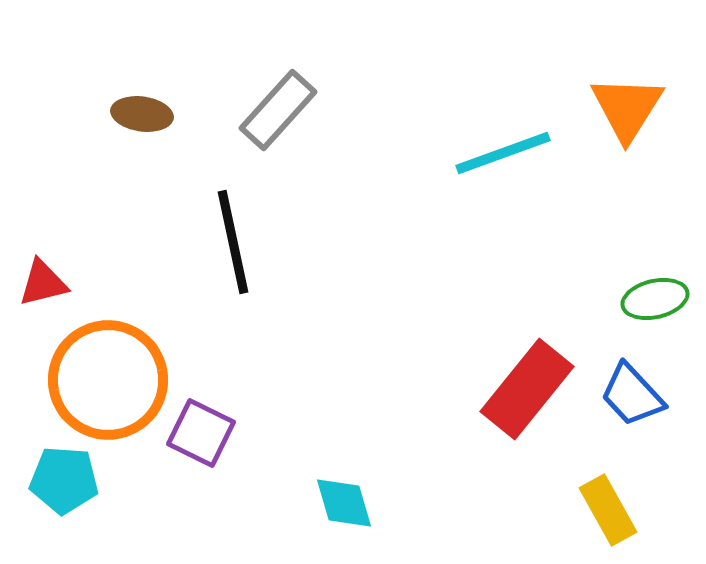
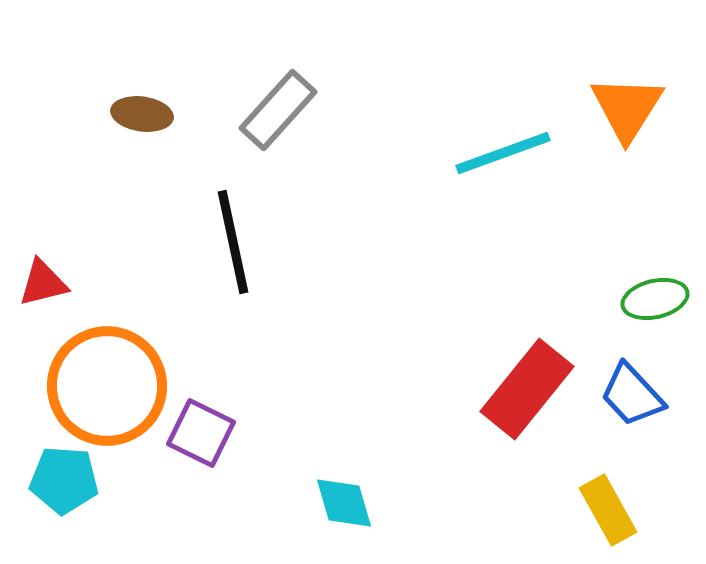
orange circle: moved 1 px left, 6 px down
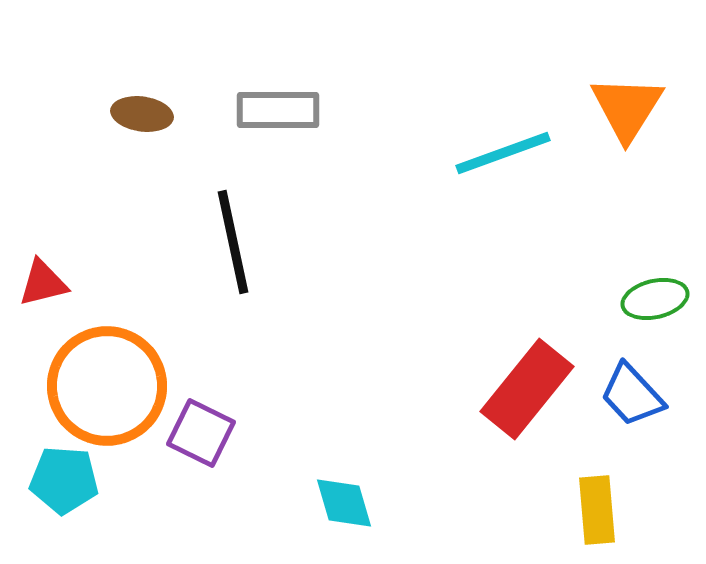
gray rectangle: rotated 48 degrees clockwise
yellow rectangle: moved 11 px left; rotated 24 degrees clockwise
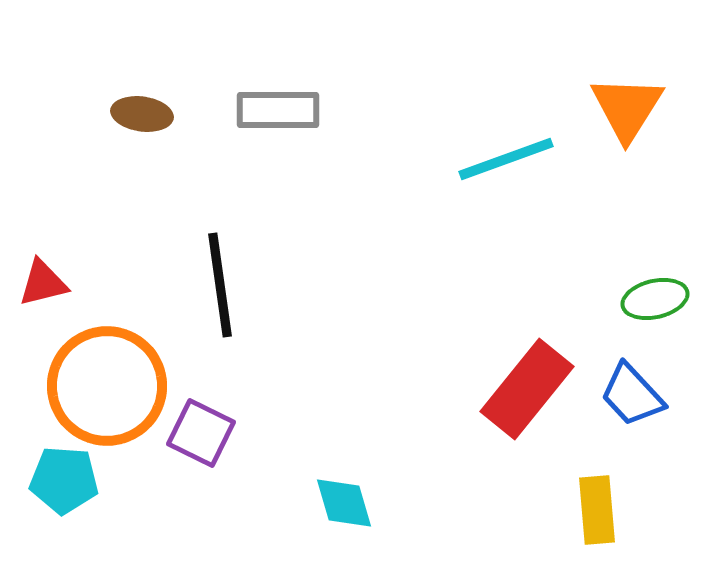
cyan line: moved 3 px right, 6 px down
black line: moved 13 px left, 43 px down; rotated 4 degrees clockwise
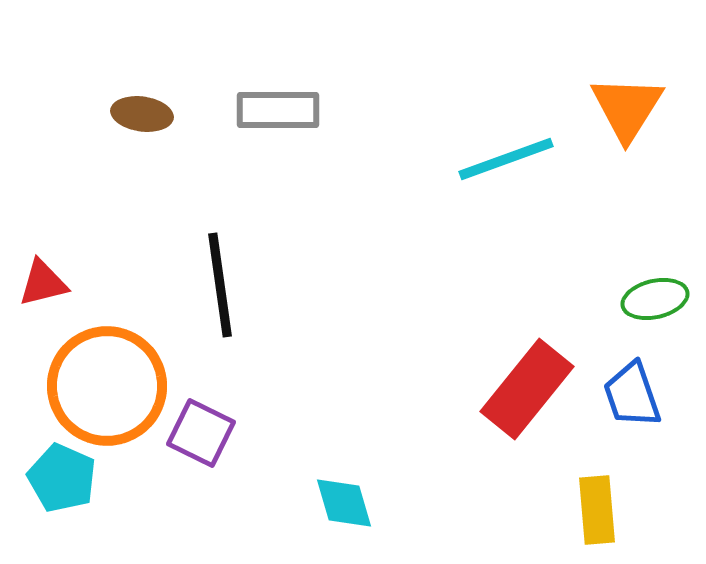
blue trapezoid: rotated 24 degrees clockwise
cyan pentagon: moved 2 px left, 2 px up; rotated 20 degrees clockwise
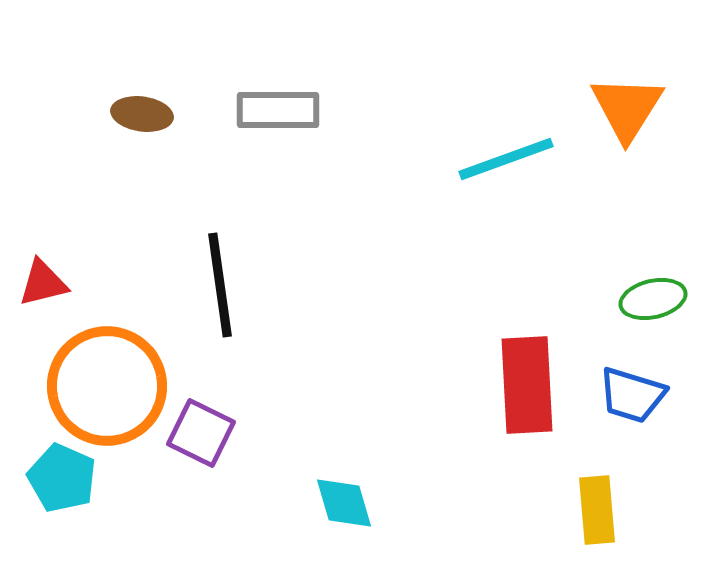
green ellipse: moved 2 px left
red rectangle: moved 4 px up; rotated 42 degrees counterclockwise
blue trapezoid: rotated 54 degrees counterclockwise
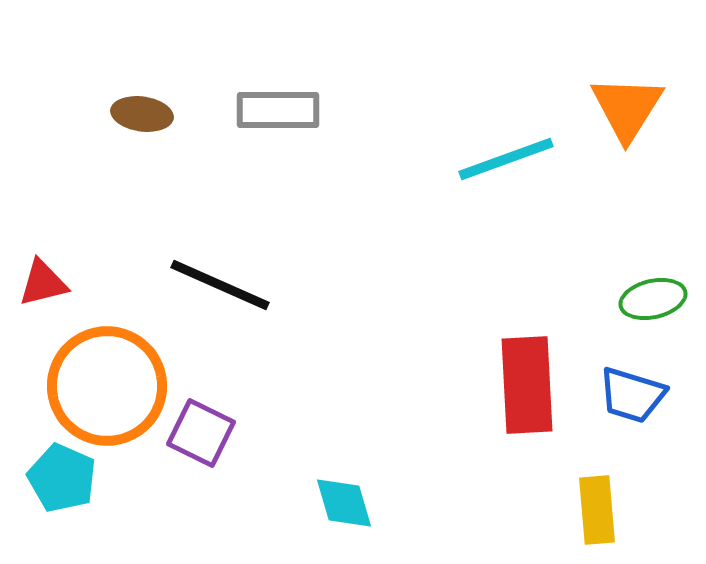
black line: rotated 58 degrees counterclockwise
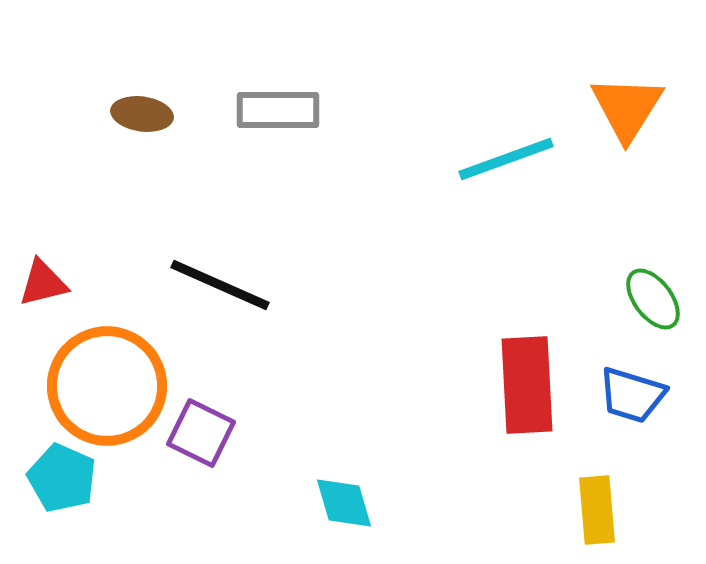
green ellipse: rotated 66 degrees clockwise
